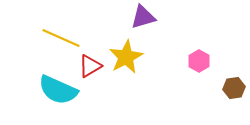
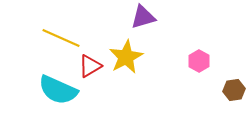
brown hexagon: moved 2 px down
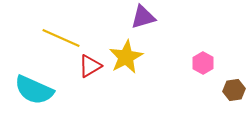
pink hexagon: moved 4 px right, 2 px down
cyan semicircle: moved 24 px left
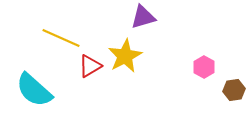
yellow star: moved 1 px left, 1 px up
pink hexagon: moved 1 px right, 4 px down
cyan semicircle: rotated 18 degrees clockwise
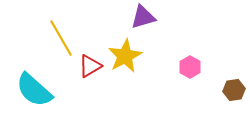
yellow line: rotated 36 degrees clockwise
pink hexagon: moved 14 px left
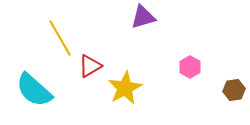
yellow line: moved 1 px left
yellow star: moved 32 px down
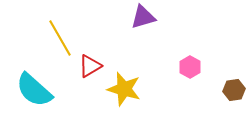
yellow star: moved 1 px left, 1 px down; rotated 28 degrees counterclockwise
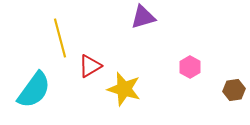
yellow line: rotated 15 degrees clockwise
cyan semicircle: rotated 96 degrees counterclockwise
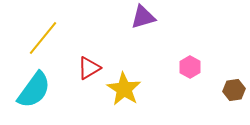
yellow line: moved 17 px left; rotated 54 degrees clockwise
red triangle: moved 1 px left, 2 px down
yellow star: rotated 16 degrees clockwise
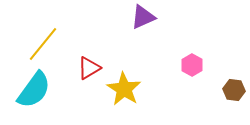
purple triangle: rotated 8 degrees counterclockwise
yellow line: moved 6 px down
pink hexagon: moved 2 px right, 2 px up
brown hexagon: rotated 15 degrees clockwise
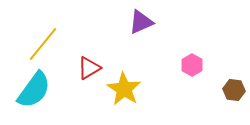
purple triangle: moved 2 px left, 5 px down
